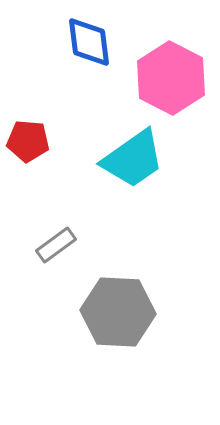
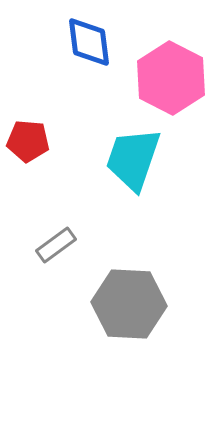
cyan trapezoid: rotated 144 degrees clockwise
gray hexagon: moved 11 px right, 8 px up
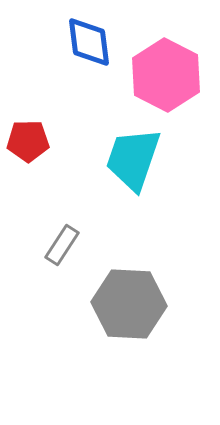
pink hexagon: moved 5 px left, 3 px up
red pentagon: rotated 6 degrees counterclockwise
gray rectangle: moved 6 px right; rotated 21 degrees counterclockwise
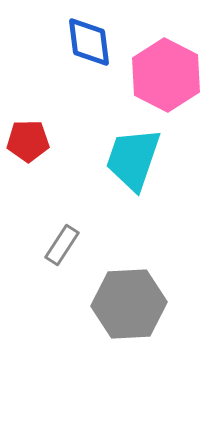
gray hexagon: rotated 6 degrees counterclockwise
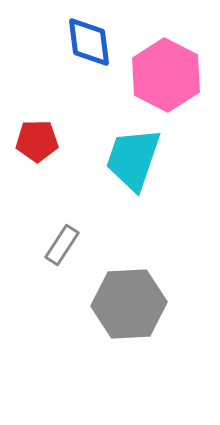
red pentagon: moved 9 px right
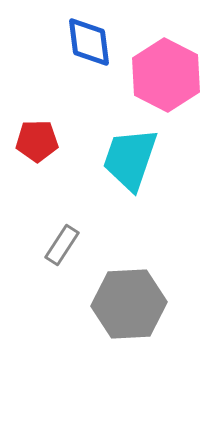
cyan trapezoid: moved 3 px left
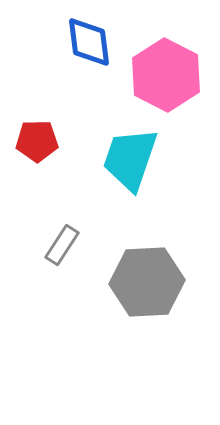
gray hexagon: moved 18 px right, 22 px up
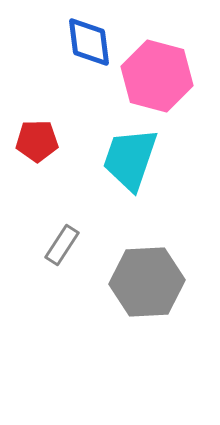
pink hexagon: moved 9 px left, 1 px down; rotated 12 degrees counterclockwise
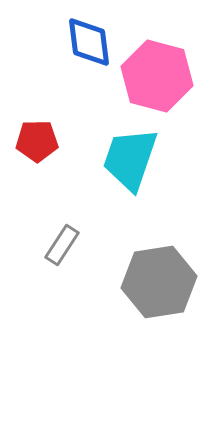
gray hexagon: moved 12 px right; rotated 6 degrees counterclockwise
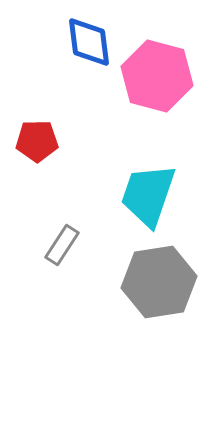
cyan trapezoid: moved 18 px right, 36 px down
